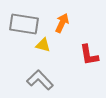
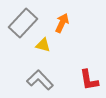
gray rectangle: moved 1 px left, 1 px up; rotated 56 degrees counterclockwise
red L-shape: moved 25 px down
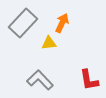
yellow triangle: moved 6 px right, 2 px up; rotated 21 degrees counterclockwise
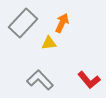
red L-shape: rotated 30 degrees counterclockwise
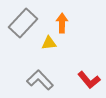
orange arrow: rotated 24 degrees counterclockwise
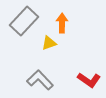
gray rectangle: moved 1 px right, 2 px up
yellow triangle: rotated 14 degrees counterclockwise
red L-shape: rotated 15 degrees counterclockwise
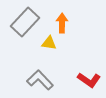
gray rectangle: moved 1 px right, 1 px down
yellow triangle: rotated 28 degrees clockwise
